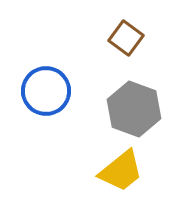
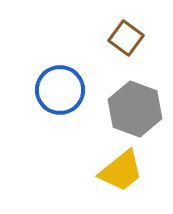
blue circle: moved 14 px right, 1 px up
gray hexagon: moved 1 px right
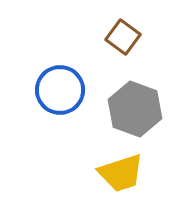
brown square: moved 3 px left, 1 px up
yellow trapezoid: moved 2 px down; rotated 21 degrees clockwise
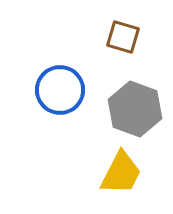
brown square: rotated 20 degrees counterclockwise
yellow trapezoid: rotated 45 degrees counterclockwise
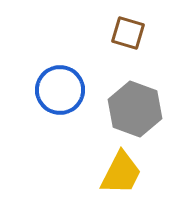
brown square: moved 5 px right, 4 px up
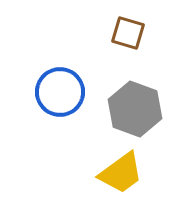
blue circle: moved 2 px down
yellow trapezoid: rotated 27 degrees clockwise
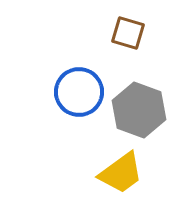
blue circle: moved 19 px right
gray hexagon: moved 4 px right, 1 px down
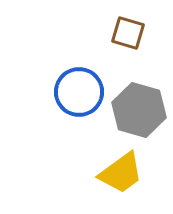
gray hexagon: rotated 4 degrees counterclockwise
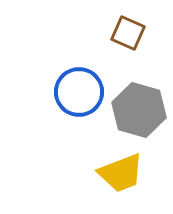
brown square: rotated 8 degrees clockwise
yellow trapezoid: rotated 15 degrees clockwise
